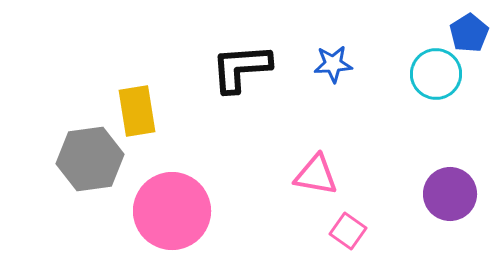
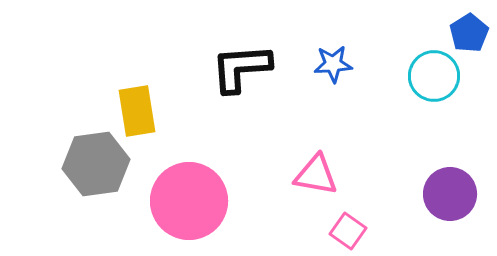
cyan circle: moved 2 px left, 2 px down
gray hexagon: moved 6 px right, 5 px down
pink circle: moved 17 px right, 10 px up
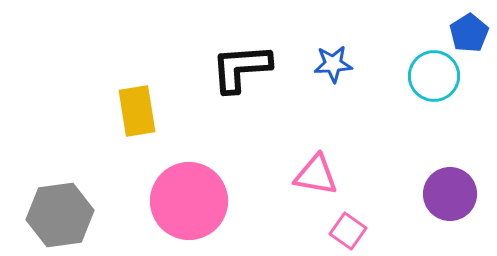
gray hexagon: moved 36 px left, 51 px down
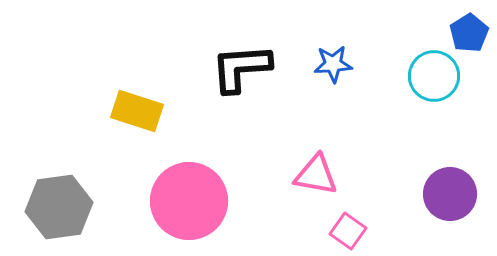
yellow rectangle: rotated 63 degrees counterclockwise
gray hexagon: moved 1 px left, 8 px up
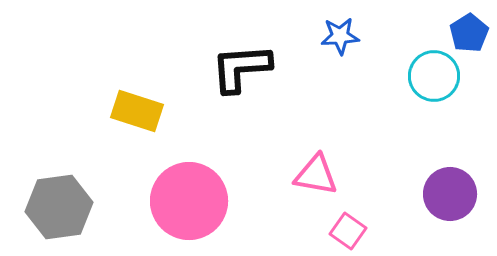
blue star: moved 7 px right, 28 px up
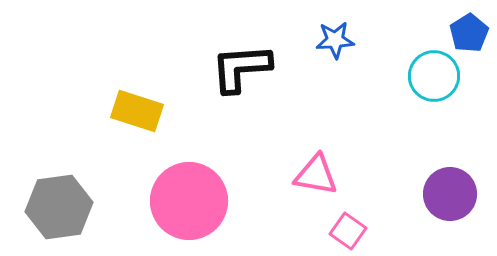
blue star: moved 5 px left, 4 px down
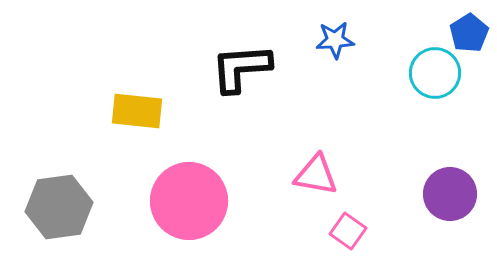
cyan circle: moved 1 px right, 3 px up
yellow rectangle: rotated 12 degrees counterclockwise
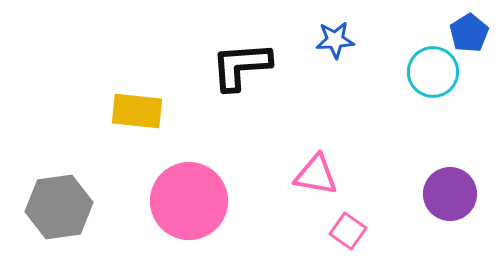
black L-shape: moved 2 px up
cyan circle: moved 2 px left, 1 px up
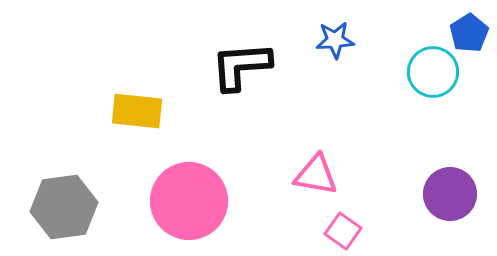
gray hexagon: moved 5 px right
pink square: moved 5 px left
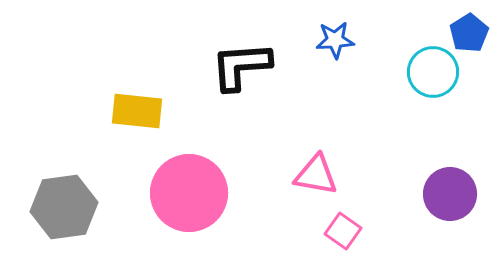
pink circle: moved 8 px up
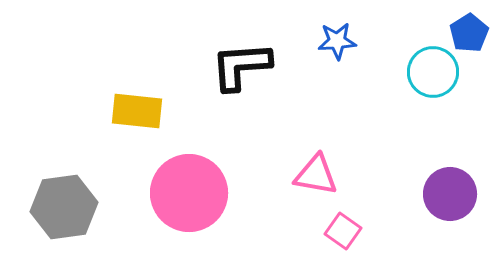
blue star: moved 2 px right, 1 px down
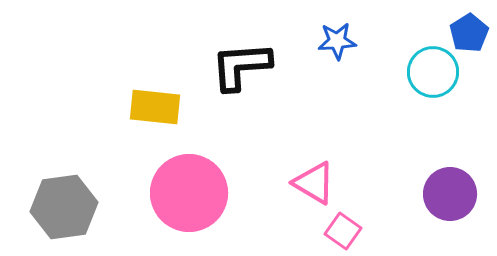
yellow rectangle: moved 18 px right, 4 px up
pink triangle: moved 2 px left, 8 px down; rotated 21 degrees clockwise
